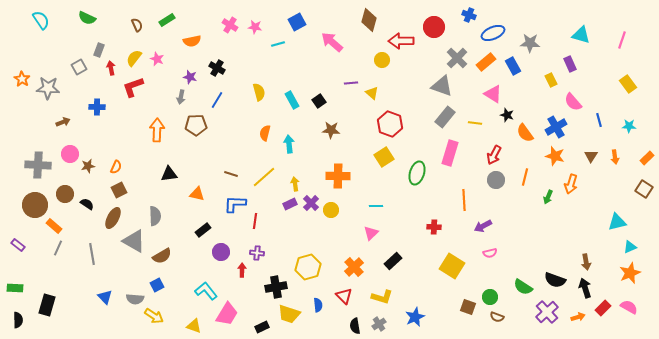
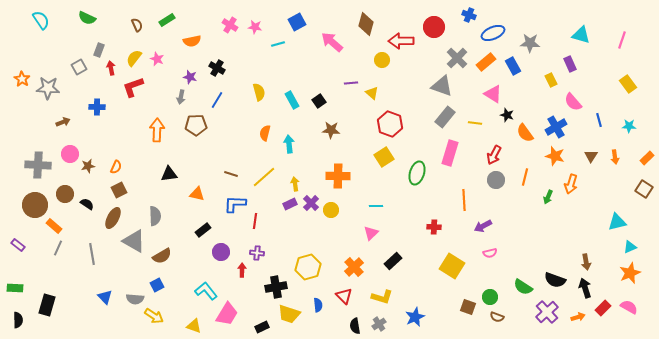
brown diamond at (369, 20): moved 3 px left, 4 px down
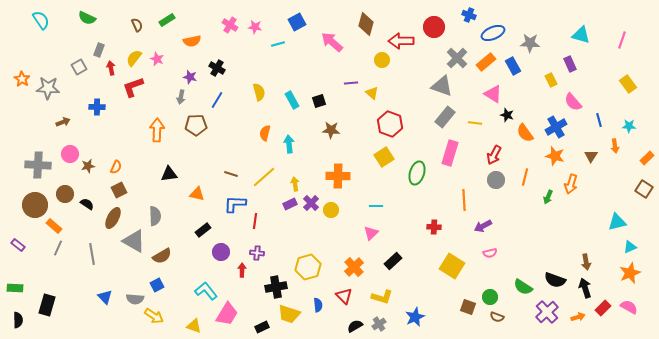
black square at (319, 101): rotated 16 degrees clockwise
orange arrow at (615, 157): moved 11 px up
black semicircle at (355, 326): rotated 70 degrees clockwise
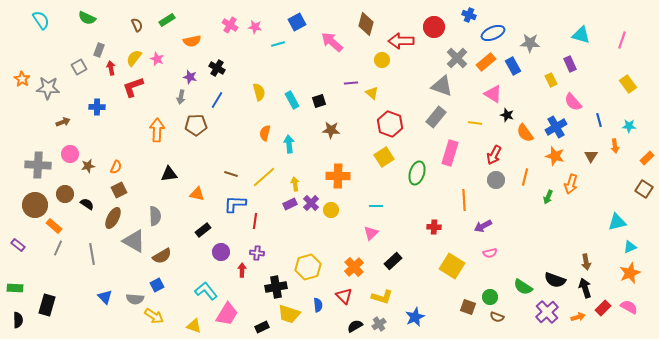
gray rectangle at (445, 117): moved 9 px left
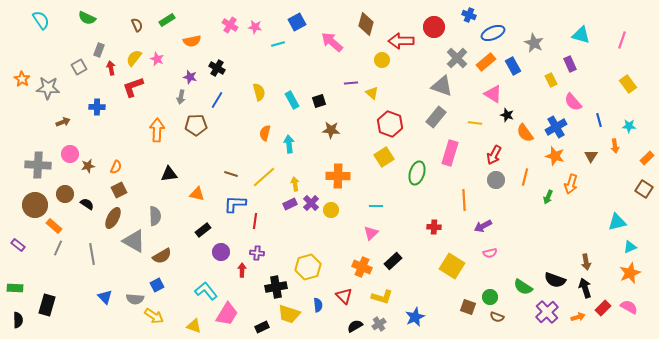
gray star at (530, 43): moved 4 px right; rotated 24 degrees clockwise
orange cross at (354, 267): moved 8 px right; rotated 24 degrees counterclockwise
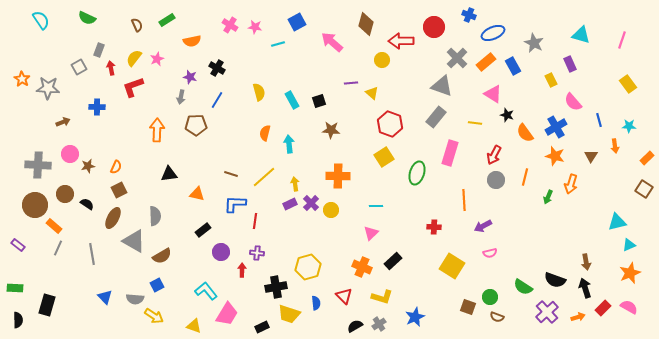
pink star at (157, 59): rotated 24 degrees clockwise
cyan triangle at (630, 247): moved 1 px left, 2 px up
blue semicircle at (318, 305): moved 2 px left, 2 px up
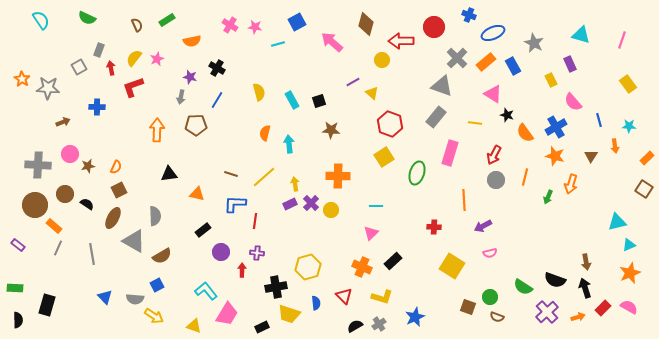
purple line at (351, 83): moved 2 px right, 1 px up; rotated 24 degrees counterclockwise
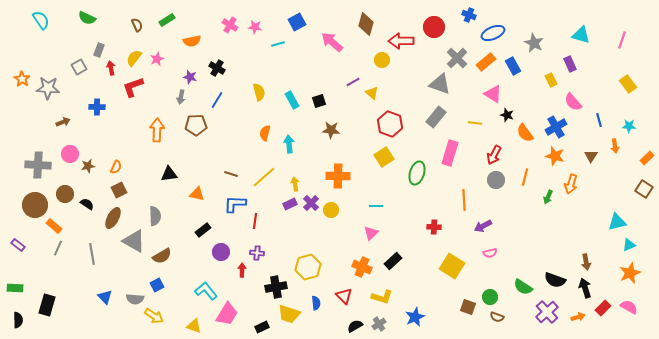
gray triangle at (442, 86): moved 2 px left, 2 px up
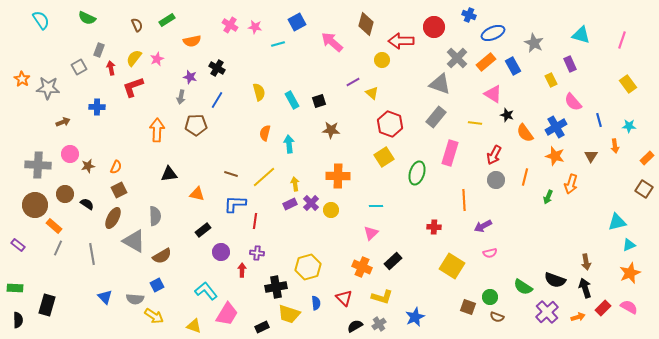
red triangle at (344, 296): moved 2 px down
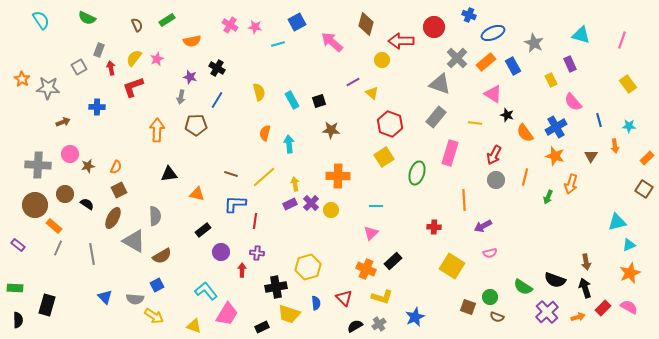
orange cross at (362, 267): moved 4 px right, 2 px down
